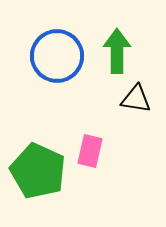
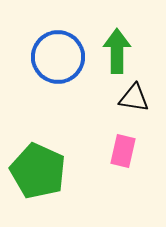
blue circle: moved 1 px right, 1 px down
black triangle: moved 2 px left, 1 px up
pink rectangle: moved 33 px right
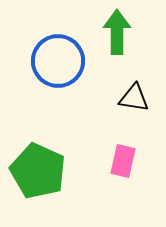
green arrow: moved 19 px up
blue circle: moved 4 px down
pink rectangle: moved 10 px down
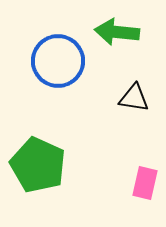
green arrow: rotated 84 degrees counterclockwise
pink rectangle: moved 22 px right, 22 px down
green pentagon: moved 6 px up
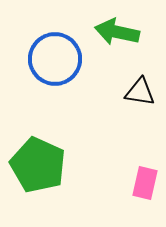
green arrow: rotated 6 degrees clockwise
blue circle: moved 3 px left, 2 px up
black triangle: moved 6 px right, 6 px up
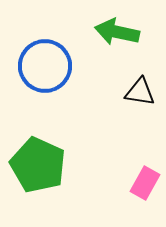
blue circle: moved 10 px left, 7 px down
pink rectangle: rotated 16 degrees clockwise
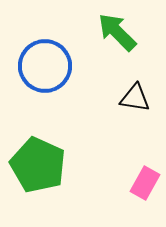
green arrow: rotated 33 degrees clockwise
black triangle: moved 5 px left, 6 px down
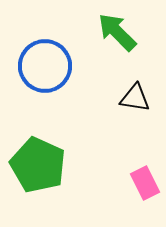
pink rectangle: rotated 56 degrees counterclockwise
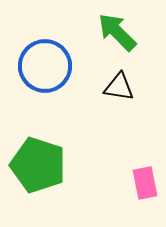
black triangle: moved 16 px left, 11 px up
green pentagon: rotated 6 degrees counterclockwise
pink rectangle: rotated 16 degrees clockwise
